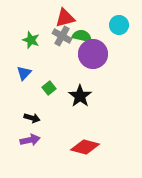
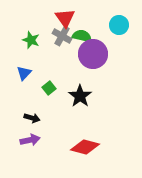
red triangle: rotated 50 degrees counterclockwise
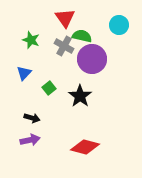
gray cross: moved 2 px right, 10 px down
purple circle: moved 1 px left, 5 px down
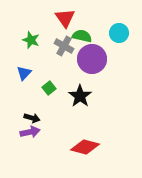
cyan circle: moved 8 px down
purple arrow: moved 8 px up
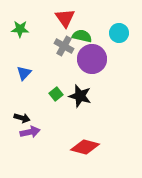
green star: moved 11 px left, 11 px up; rotated 18 degrees counterclockwise
green square: moved 7 px right, 6 px down
black star: rotated 20 degrees counterclockwise
black arrow: moved 10 px left
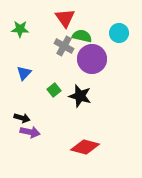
green square: moved 2 px left, 4 px up
purple arrow: rotated 24 degrees clockwise
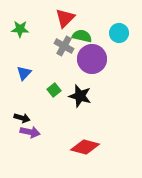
red triangle: rotated 20 degrees clockwise
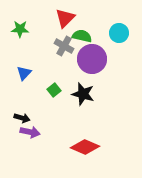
black star: moved 3 px right, 2 px up
red diamond: rotated 8 degrees clockwise
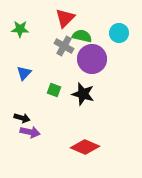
green square: rotated 32 degrees counterclockwise
